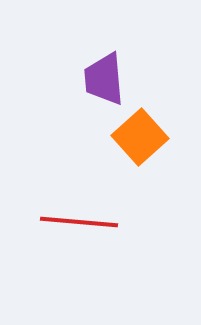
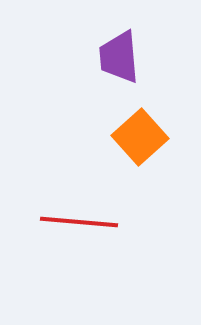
purple trapezoid: moved 15 px right, 22 px up
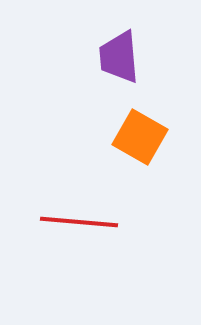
orange square: rotated 18 degrees counterclockwise
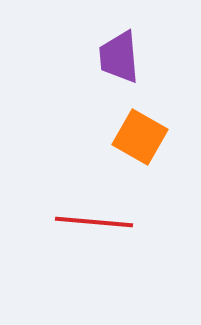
red line: moved 15 px right
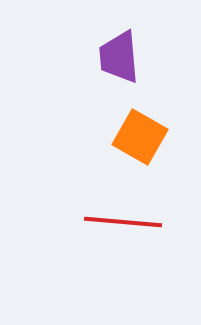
red line: moved 29 px right
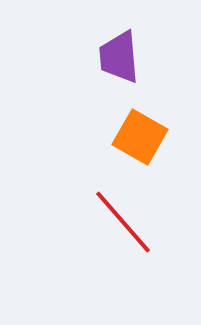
red line: rotated 44 degrees clockwise
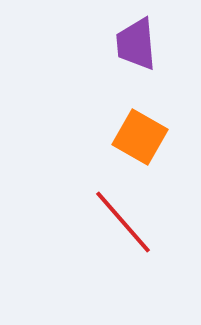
purple trapezoid: moved 17 px right, 13 px up
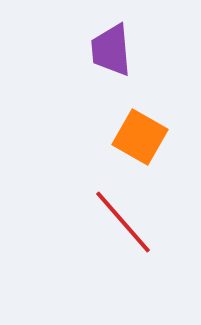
purple trapezoid: moved 25 px left, 6 px down
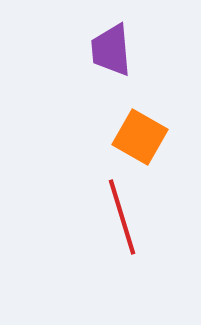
red line: moved 1 px left, 5 px up; rotated 24 degrees clockwise
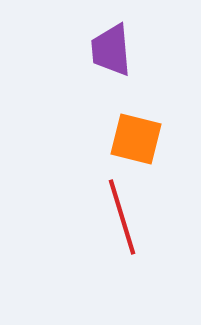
orange square: moved 4 px left, 2 px down; rotated 16 degrees counterclockwise
